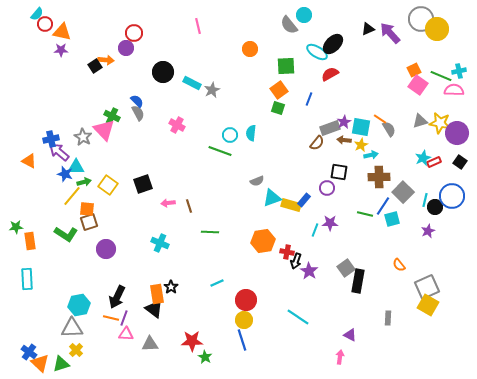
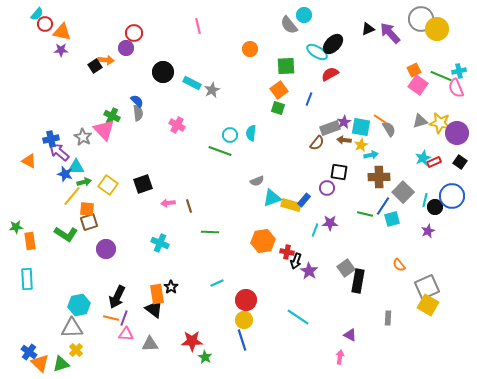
pink semicircle at (454, 90): moved 2 px right, 2 px up; rotated 114 degrees counterclockwise
gray semicircle at (138, 113): rotated 21 degrees clockwise
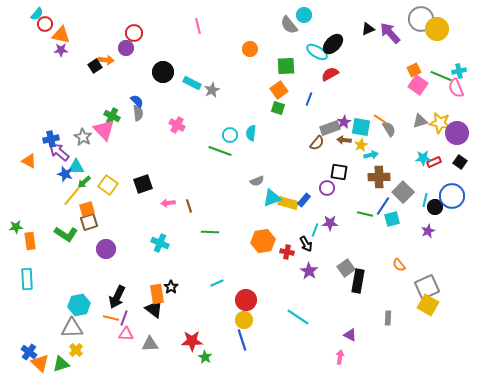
orange triangle at (62, 32): moved 1 px left, 3 px down
cyan star at (423, 158): rotated 21 degrees clockwise
green arrow at (84, 182): rotated 152 degrees clockwise
yellow rectangle at (291, 205): moved 3 px left, 2 px up
orange square at (87, 209): rotated 21 degrees counterclockwise
black arrow at (296, 261): moved 10 px right, 17 px up; rotated 49 degrees counterclockwise
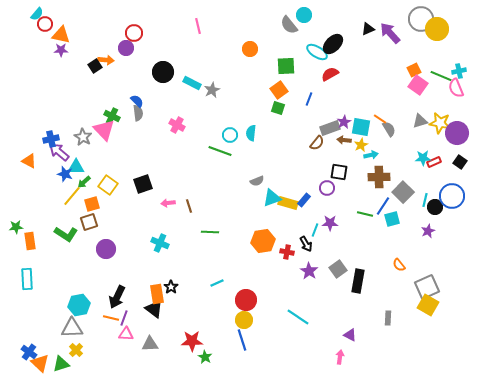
orange square at (87, 209): moved 5 px right, 5 px up
gray square at (346, 268): moved 8 px left, 1 px down
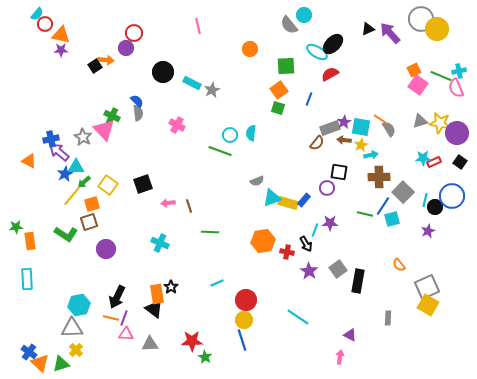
blue star at (65, 174): rotated 28 degrees clockwise
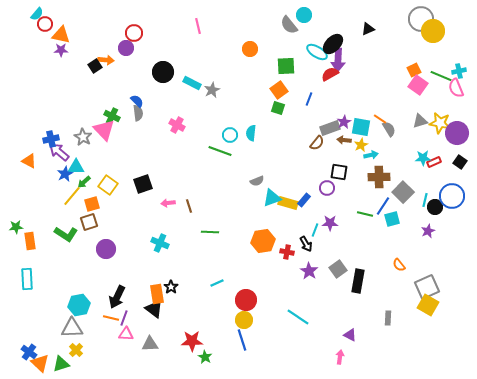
yellow circle at (437, 29): moved 4 px left, 2 px down
purple arrow at (390, 33): moved 52 px left, 27 px down; rotated 135 degrees counterclockwise
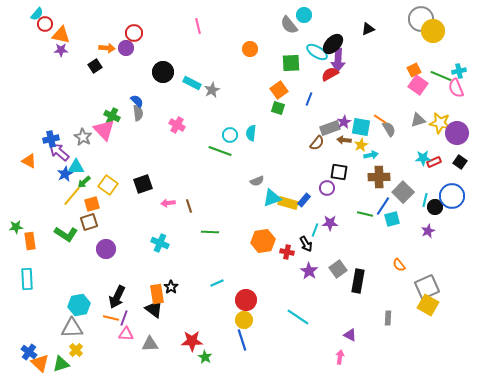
orange arrow at (106, 60): moved 1 px right, 12 px up
green square at (286, 66): moved 5 px right, 3 px up
gray triangle at (420, 121): moved 2 px left, 1 px up
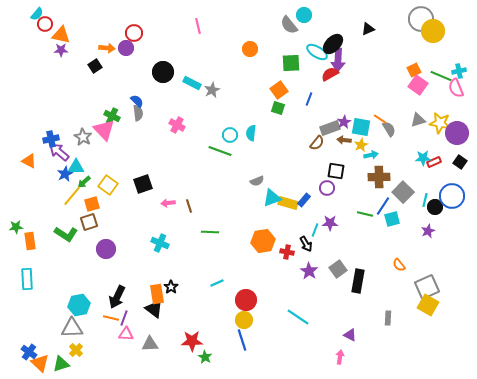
black square at (339, 172): moved 3 px left, 1 px up
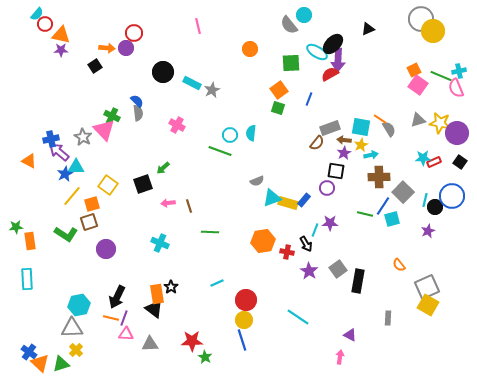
purple star at (344, 122): moved 31 px down
green arrow at (84, 182): moved 79 px right, 14 px up
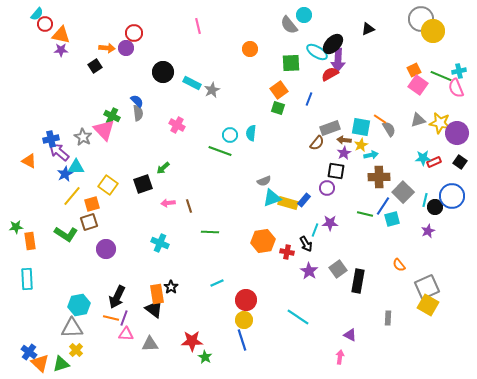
gray semicircle at (257, 181): moved 7 px right
